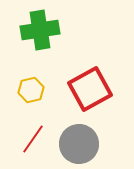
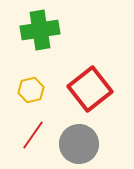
red square: rotated 9 degrees counterclockwise
red line: moved 4 px up
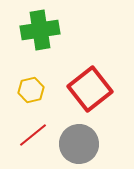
red line: rotated 16 degrees clockwise
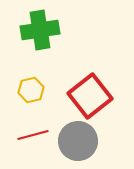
red square: moved 7 px down
red line: rotated 24 degrees clockwise
gray circle: moved 1 px left, 3 px up
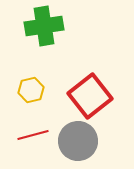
green cross: moved 4 px right, 4 px up
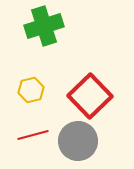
green cross: rotated 9 degrees counterclockwise
red square: rotated 6 degrees counterclockwise
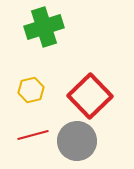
green cross: moved 1 px down
gray circle: moved 1 px left
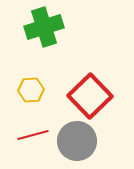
yellow hexagon: rotated 10 degrees clockwise
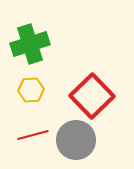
green cross: moved 14 px left, 17 px down
red square: moved 2 px right
gray circle: moved 1 px left, 1 px up
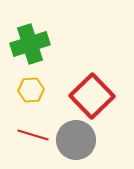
red line: rotated 32 degrees clockwise
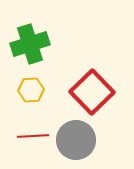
red square: moved 4 px up
red line: moved 1 px down; rotated 20 degrees counterclockwise
